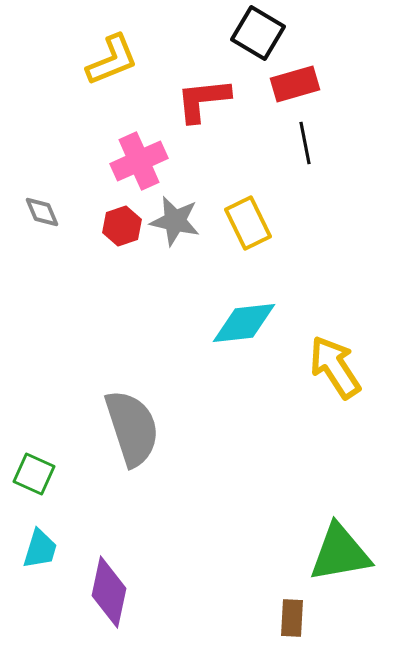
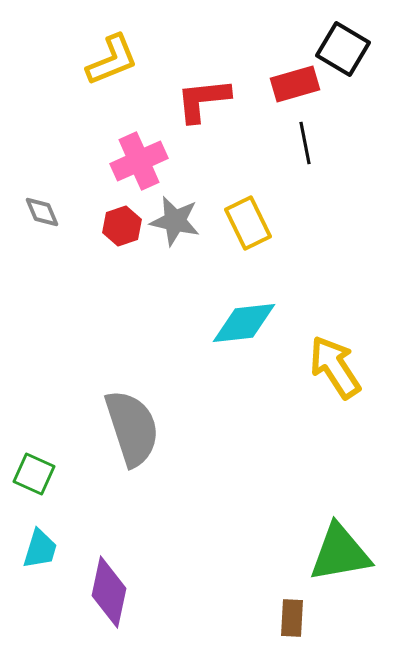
black square: moved 85 px right, 16 px down
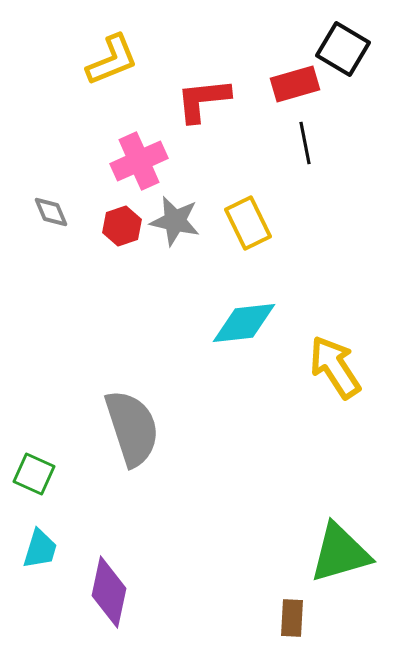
gray diamond: moved 9 px right
green triangle: rotated 6 degrees counterclockwise
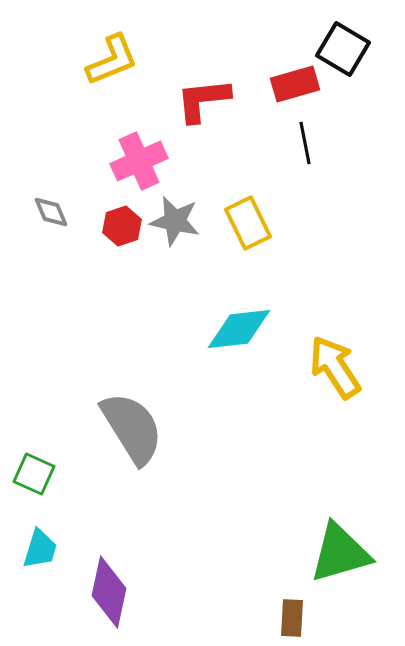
cyan diamond: moved 5 px left, 6 px down
gray semicircle: rotated 14 degrees counterclockwise
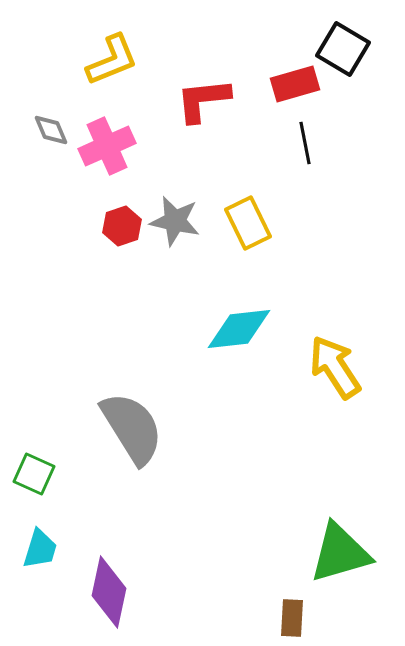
pink cross: moved 32 px left, 15 px up
gray diamond: moved 82 px up
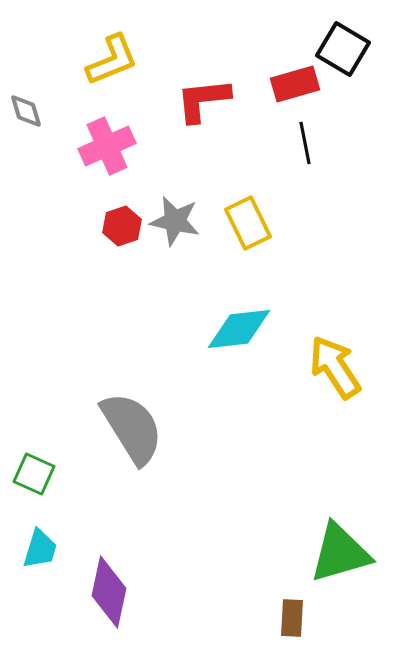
gray diamond: moved 25 px left, 19 px up; rotated 6 degrees clockwise
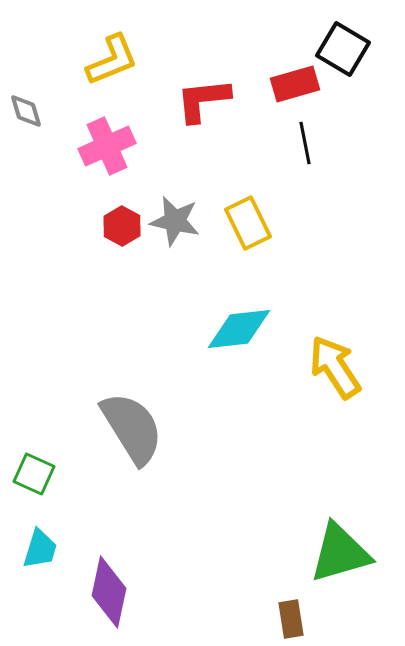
red hexagon: rotated 12 degrees counterclockwise
brown rectangle: moved 1 px left, 1 px down; rotated 12 degrees counterclockwise
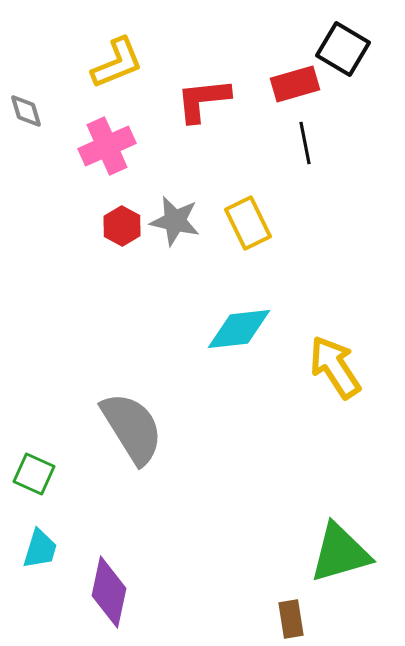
yellow L-shape: moved 5 px right, 3 px down
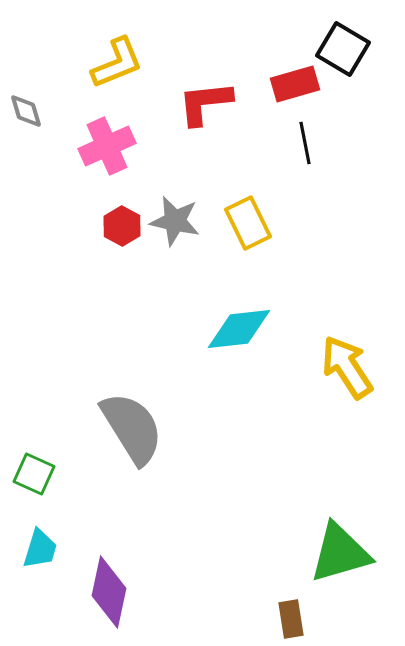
red L-shape: moved 2 px right, 3 px down
yellow arrow: moved 12 px right
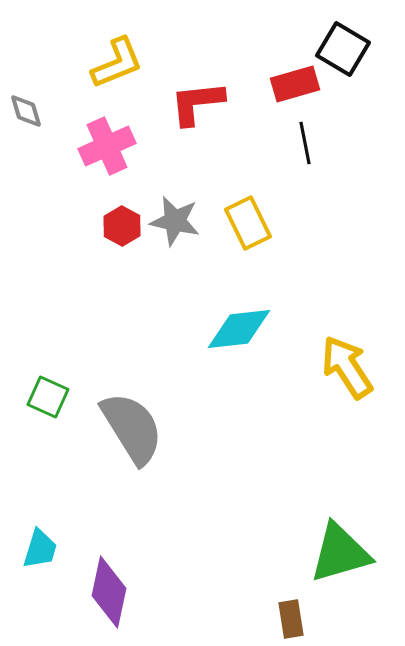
red L-shape: moved 8 px left
green square: moved 14 px right, 77 px up
